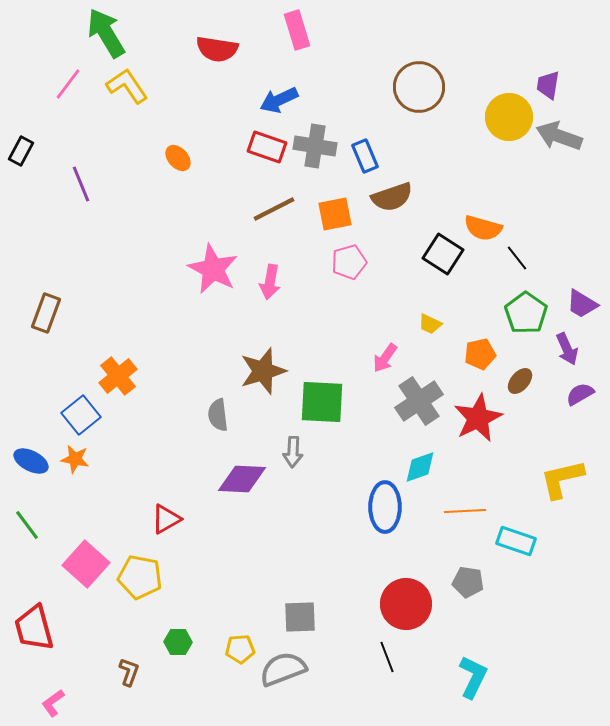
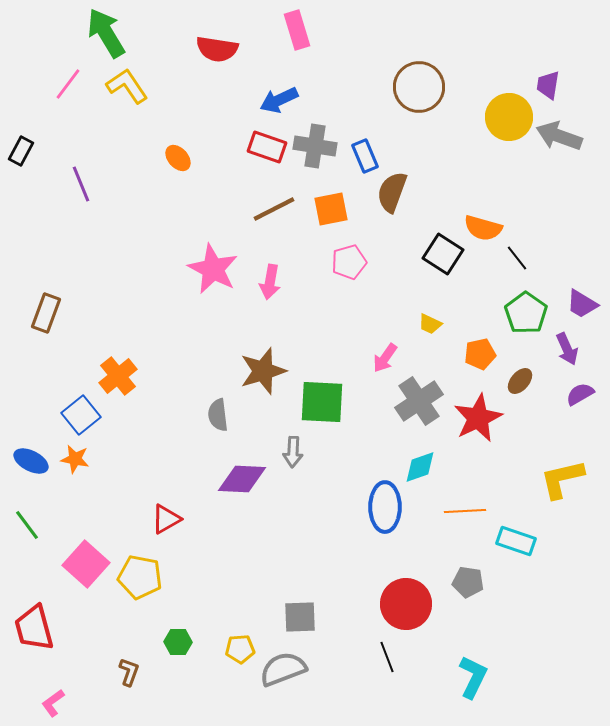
brown semicircle at (392, 197): moved 5 px up; rotated 129 degrees clockwise
orange square at (335, 214): moved 4 px left, 5 px up
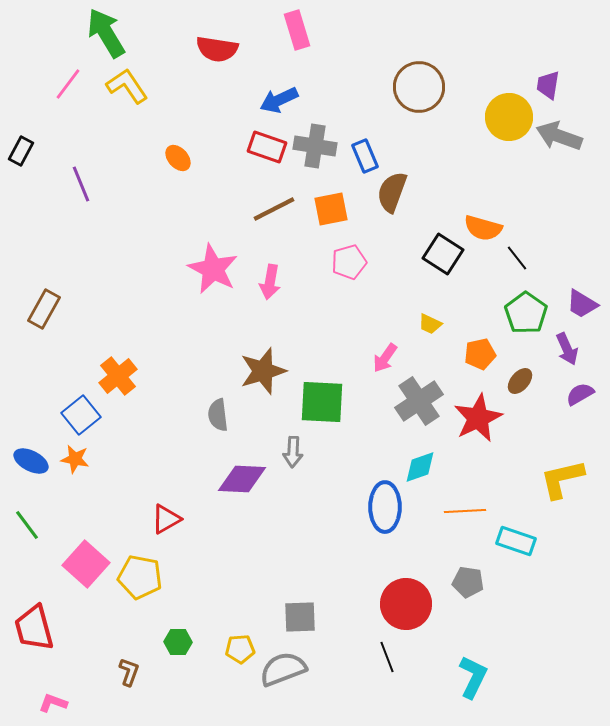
brown rectangle at (46, 313): moved 2 px left, 4 px up; rotated 9 degrees clockwise
pink L-shape at (53, 703): rotated 56 degrees clockwise
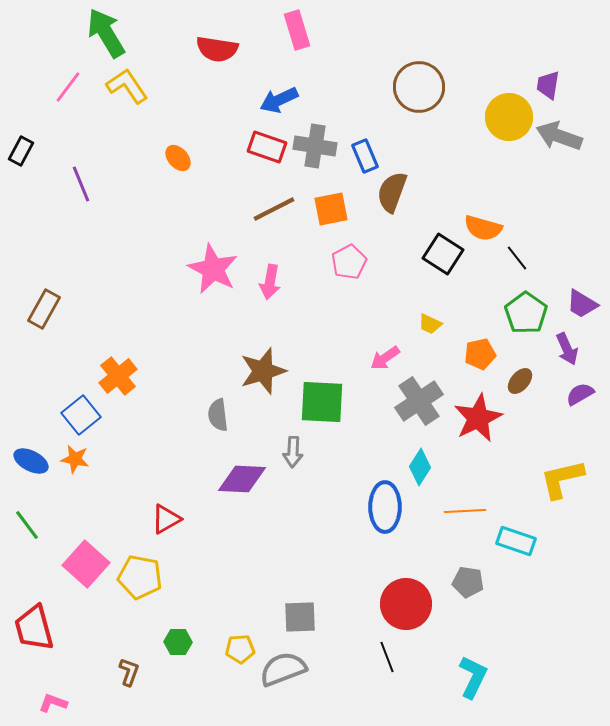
pink line at (68, 84): moved 3 px down
pink pentagon at (349, 262): rotated 12 degrees counterclockwise
pink arrow at (385, 358): rotated 20 degrees clockwise
cyan diamond at (420, 467): rotated 39 degrees counterclockwise
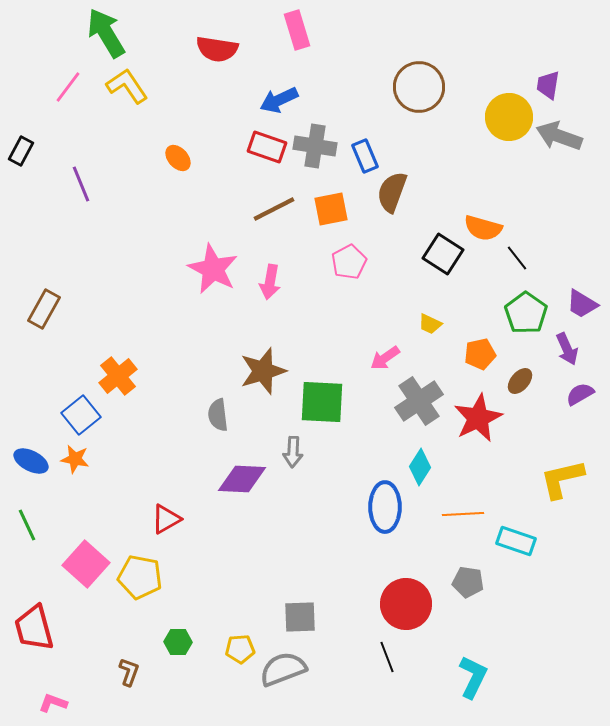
orange line at (465, 511): moved 2 px left, 3 px down
green line at (27, 525): rotated 12 degrees clockwise
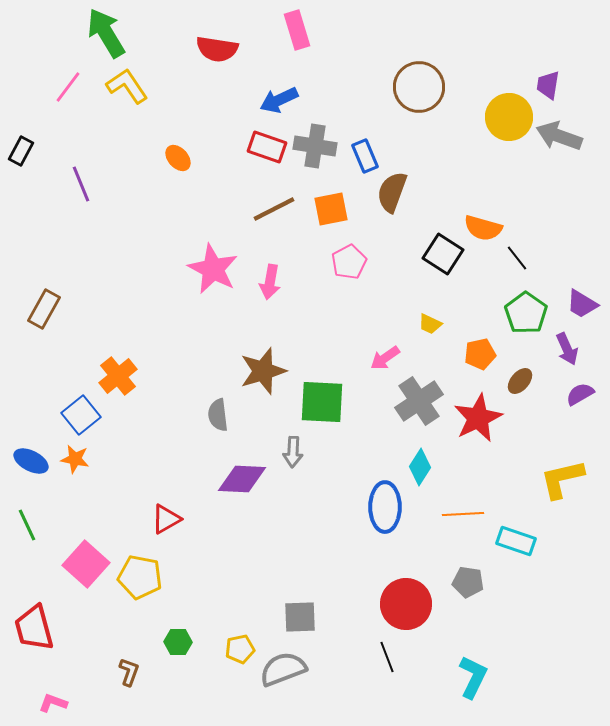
yellow pentagon at (240, 649): rotated 8 degrees counterclockwise
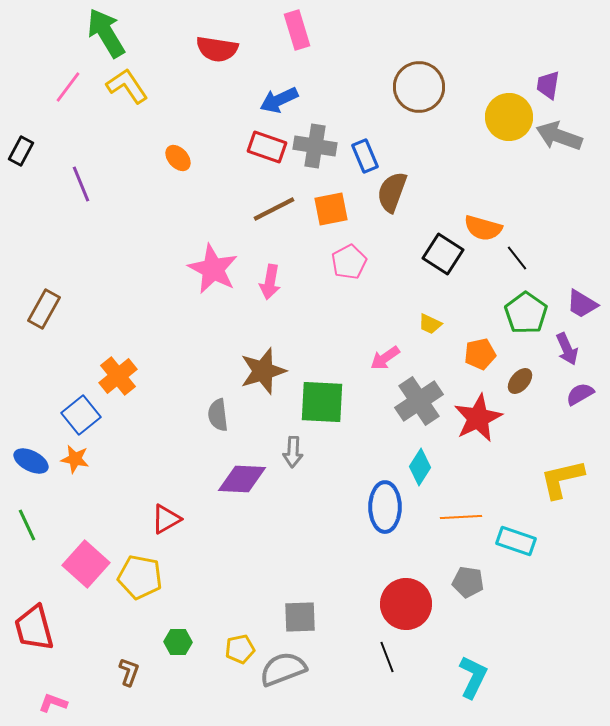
orange line at (463, 514): moved 2 px left, 3 px down
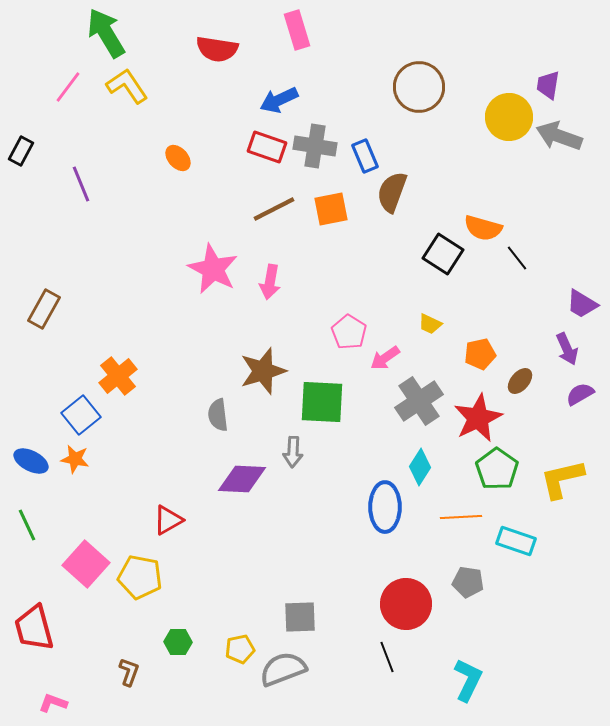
pink pentagon at (349, 262): moved 70 px down; rotated 12 degrees counterclockwise
green pentagon at (526, 313): moved 29 px left, 156 px down
red triangle at (166, 519): moved 2 px right, 1 px down
cyan L-shape at (473, 677): moved 5 px left, 3 px down
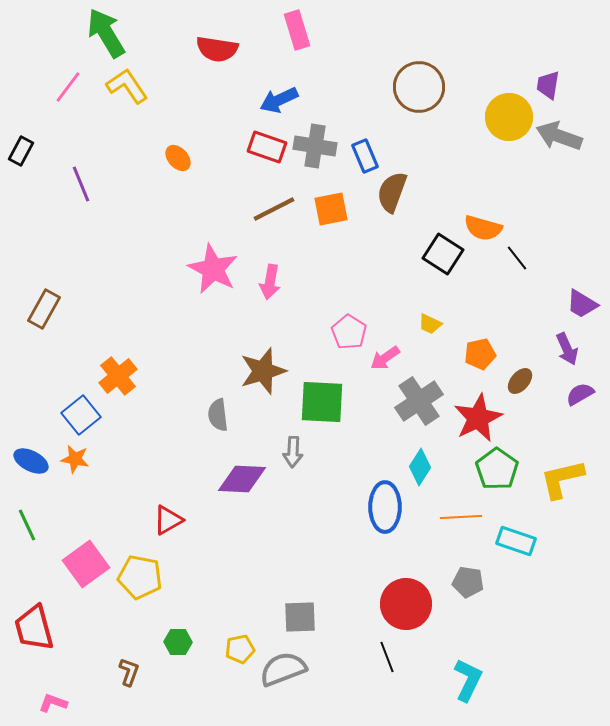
pink square at (86, 564): rotated 12 degrees clockwise
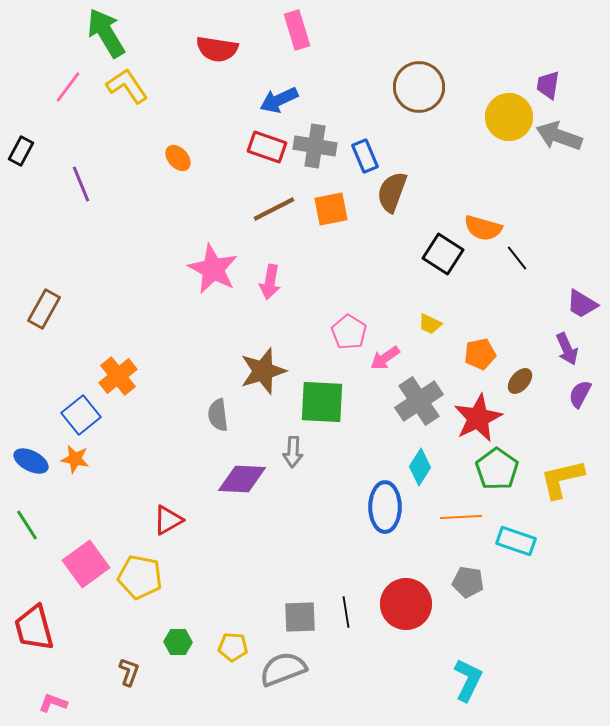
purple semicircle at (580, 394): rotated 32 degrees counterclockwise
green line at (27, 525): rotated 8 degrees counterclockwise
yellow pentagon at (240, 649): moved 7 px left, 2 px up; rotated 16 degrees clockwise
black line at (387, 657): moved 41 px left, 45 px up; rotated 12 degrees clockwise
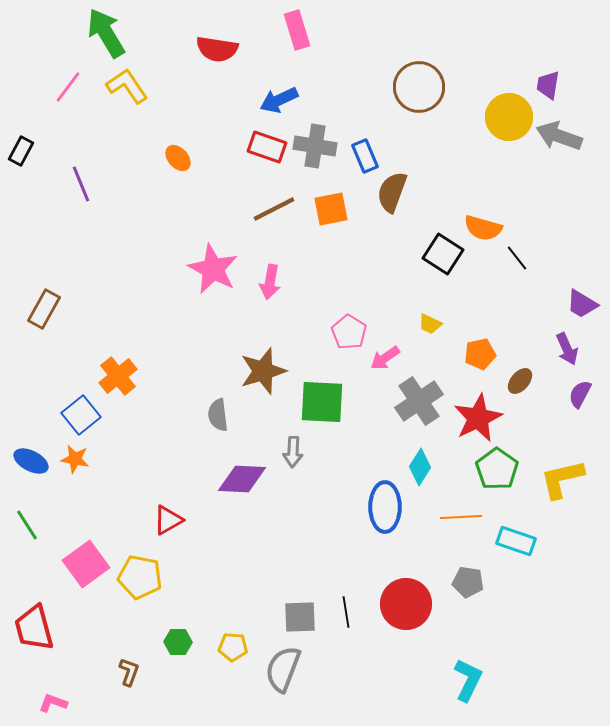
gray semicircle at (283, 669): rotated 48 degrees counterclockwise
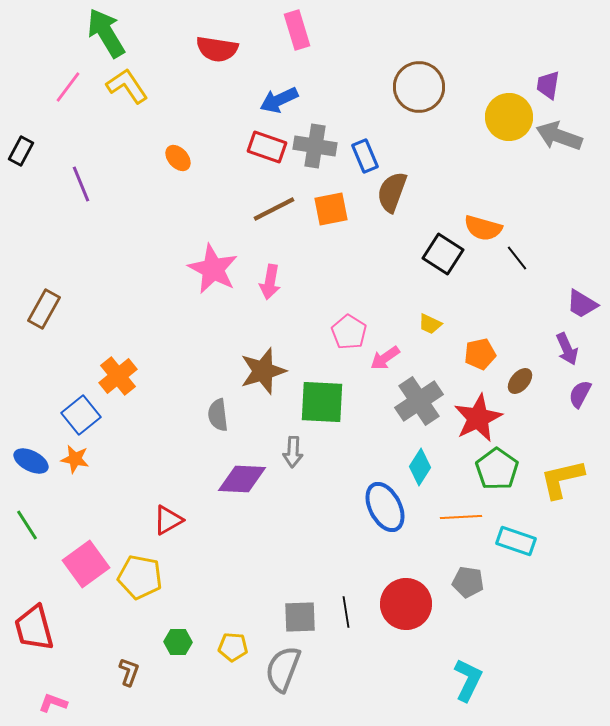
blue ellipse at (385, 507): rotated 27 degrees counterclockwise
